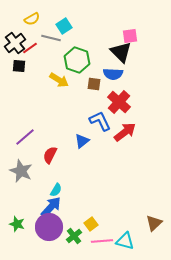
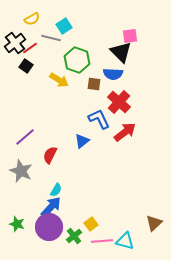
black square: moved 7 px right; rotated 32 degrees clockwise
blue L-shape: moved 1 px left, 2 px up
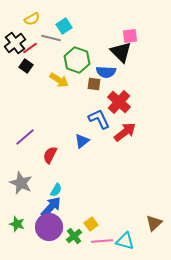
blue semicircle: moved 7 px left, 2 px up
gray star: moved 12 px down
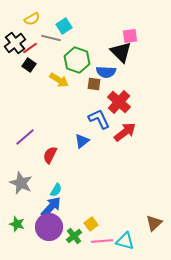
black square: moved 3 px right, 1 px up
